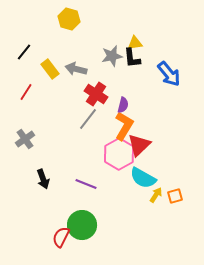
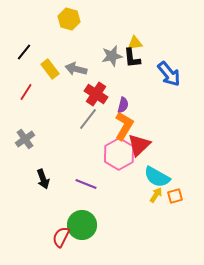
cyan semicircle: moved 14 px right, 1 px up
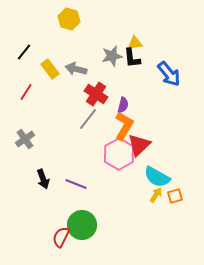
purple line: moved 10 px left
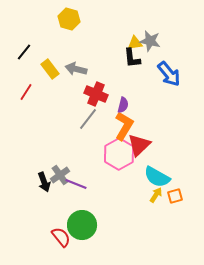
gray star: moved 38 px right, 15 px up; rotated 25 degrees clockwise
red cross: rotated 10 degrees counterclockwise
gray cross: moved 35 px right, 36 px down
black arrow: moved 1 px right, 3 px down
red semicircle: rotated 115 degrees clockwise
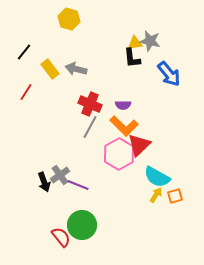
red cross: moved 6 px left, 10 px down
purple semicircle: rotated 77 degrees clockwise
gray line: moved 2 px right, 8 px down; rotated 10 degrees counterclockwise
orange L-shape: rotated 104 degrees clockwise
purple line: moved 2 px right, 1 px down
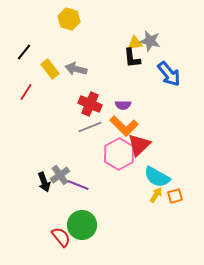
gray line: rotated 40 degrees clockwise
